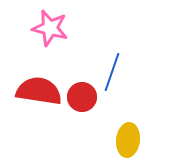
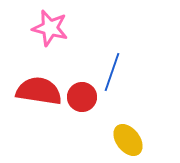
yellow ellipse: rotated 44 degrees counterclockwise
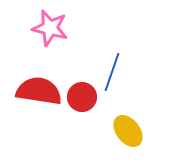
yellow ellipse: moved 9 px up
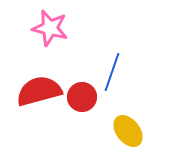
red semicircle: rotated 24 degrees counterclockwise
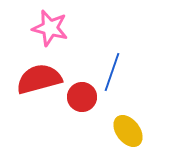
red semicircle: moved 12 px up
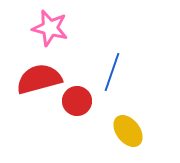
red circle: moved 5 px left, 4 px down
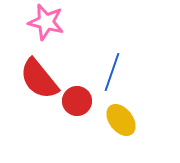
pink star: moved 4 px left, 6 px up
red semicircle: rotated 114 degrees counterclockwise
yellow ellipse: moved 7 px left, 11 px up
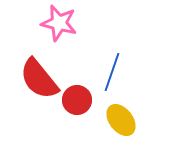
pink star: moved 13 px right, 1 px down
red circle: moved 1 px up
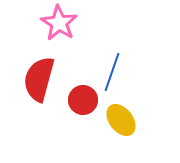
pink star: rotated 18 degrees clockwise
red semicircle: rotated 54 degrees clockwise
red circle: moved 6 px right
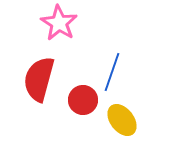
yellow ellipse: moved 1 px right
